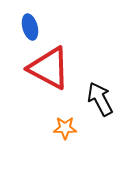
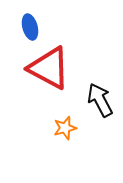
black arrow: moved 1 px down
orange star: rotated 15 degrees counterclockwise
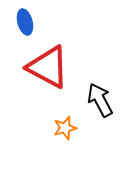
blue ellipse: moved 5 px left, 5 px up
red triangle: moved 1 px left, 1 px up
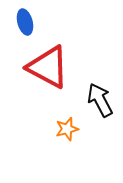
orange star: moved 2 px right, 1 px down
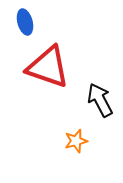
red triangle: rotated 9 degrees counterclockwise
orange star: moved 9 px right, 12 px down
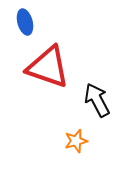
black arrow: moved 3 px left
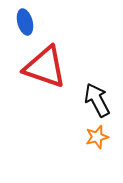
red triangle: moved 3 px left
orange star: moved 21 px right, 4 px up
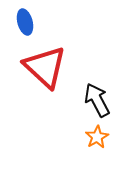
red triangle: rotated 24 degrees clockwise
orange star: rotated 15 degrees counterclockwise
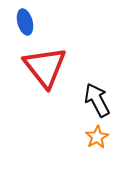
red triangle: rotated 9 degrees clockwise
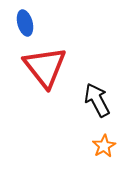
blue ellipse: moved 1 px down
orange star: moved 7 px right, 9 px down
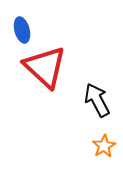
blue ellipse: moved 3 px left, 7 px down
red triangle: rotated 9 degrees counterclockwise
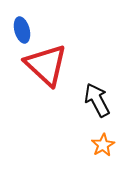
red triangle: moved 1 px right, 2 px up
orange star: moved 1 px left, 1 px up
